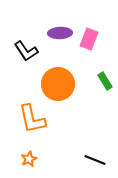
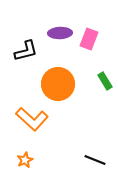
black L-shape: rotated 70 degrees counterclockwise
orange L-shape: rotated 36 degrees counterclockwise
orange star: moved 4 px left, 1 px down
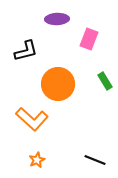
purple ellipse: moved 3 px left, 14 px up
orange star: moved 12 px right
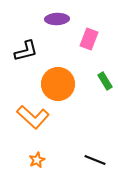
orange L-shape: moved 1 px right, 2 px up
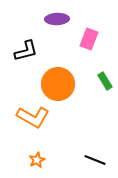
orange L-shape: rotated 12 degrees counterclockwise
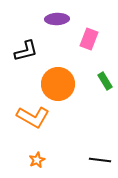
black line: moved 5 px right; rotated 15 degrees counterclockwise
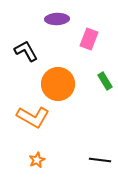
black L-shape: rotated 105 degrees counterclockwise
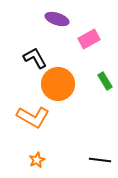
purple ellipse: rotated 20 degrees clockwise
pink rectangle: rotated 40 degrees clockwise
black L-shape: moved 9 px right, 7 px down
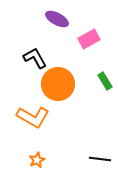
purple ellipse: rotated 10 degrees clockwise
black line: moved 1 px up
